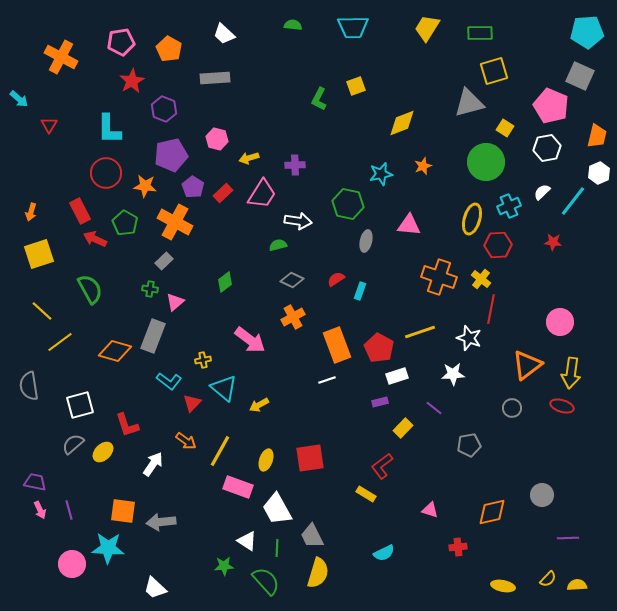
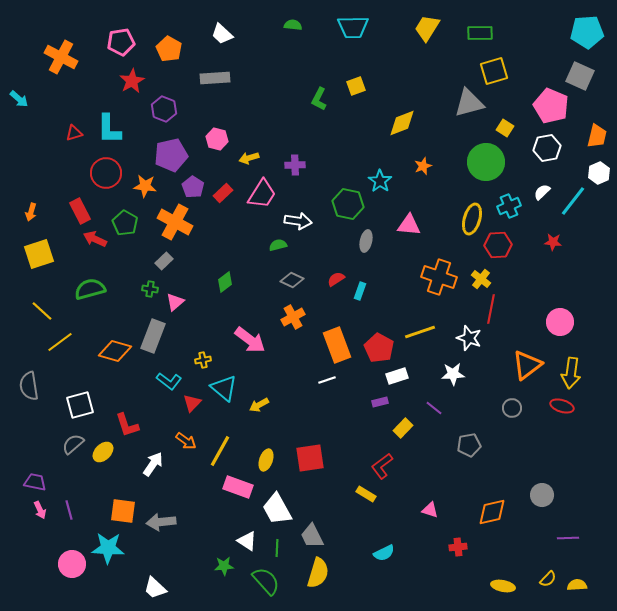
white trapezoid at (224, 34): moved 2 px left
red triangle at (49, 125): moved 25 px right, 8 px down; rotated 42 degrees clockwise
cyan star at (381, 174): moved 1 px left, 7 px down; rotated 25 degrees counterclockwise
green semicircle at (90, 289): rotated 76 degrees counterclockwise
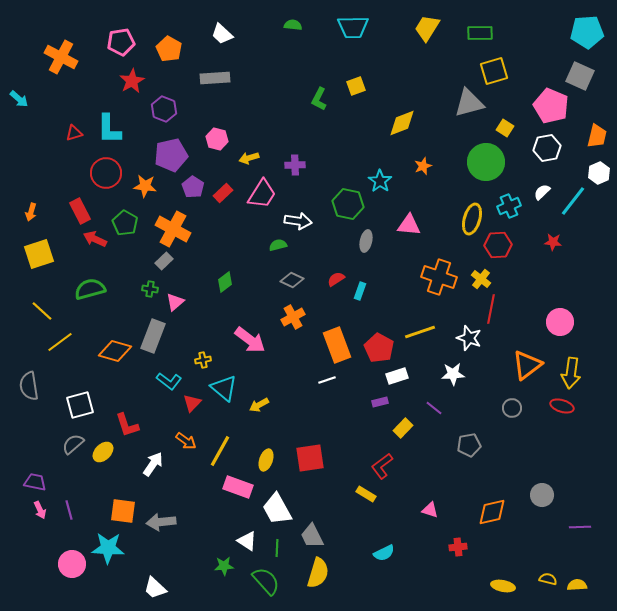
orange cross at (175, 222): moved 2 px left, 7 px down
purple line at (568, 538): moved 12 px right, 11 px up
yellow semicircle at (548, 579): rotated 120 degrees counterclockwise
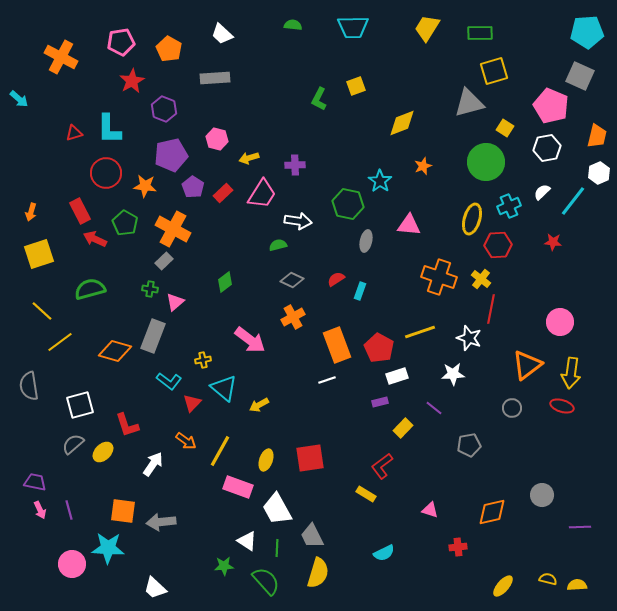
yellow ellipse at (503, 586): rotated 60 degrees counterclockwise
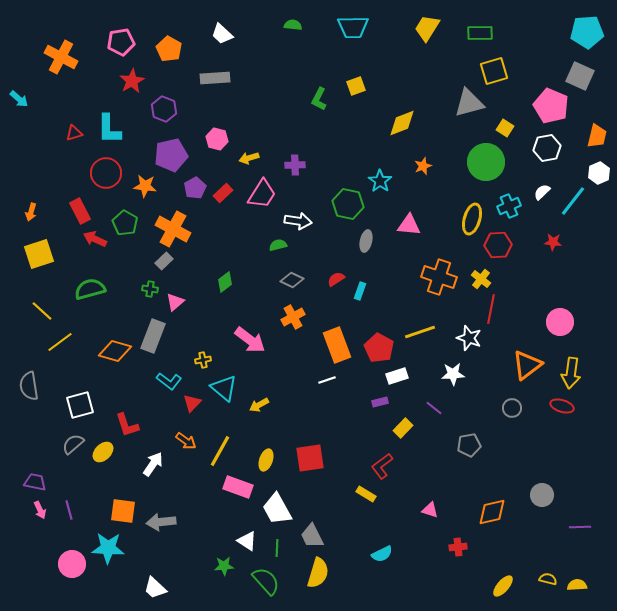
purple pentagon at (193, 187): moved 2 px right, 1 px down; rotated 10 degrees clockwise
cyan semicircle at (384, 553): moved 2 px left, 1 px down
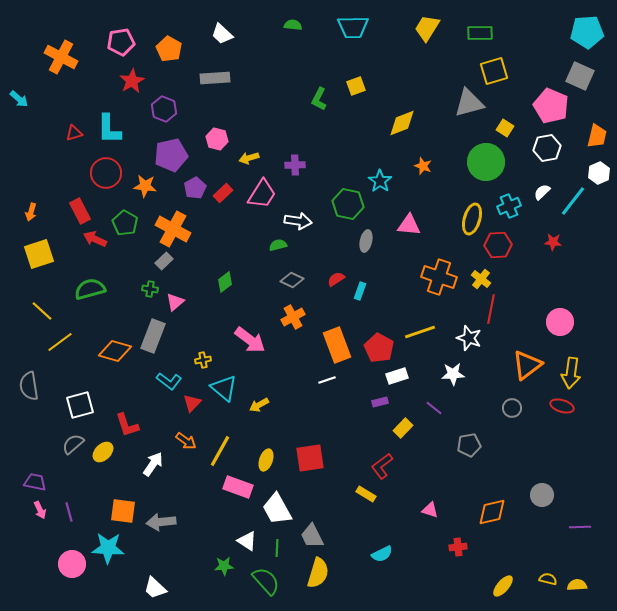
orange star at (423, 166): rotated 30 degrees counterclockwise
purple line at (69, 510): moved 2 px down
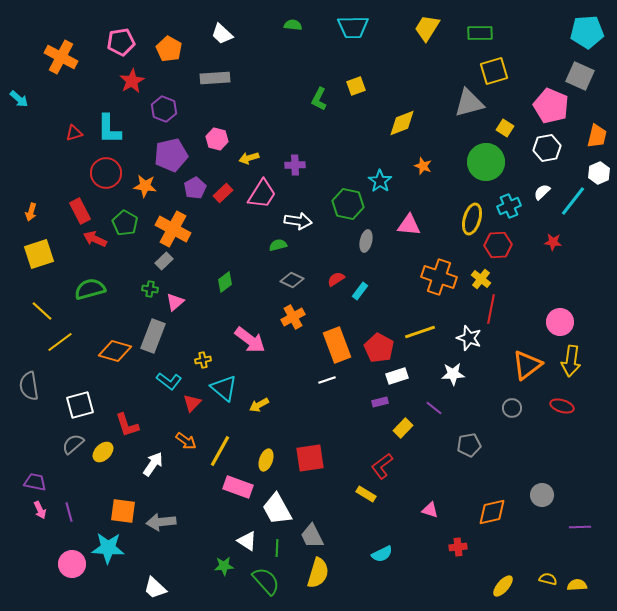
cyan rectangle at (360, 291): rotated 18 degrees clockwise
yellow arrow at (571, 373): moved 12 px up
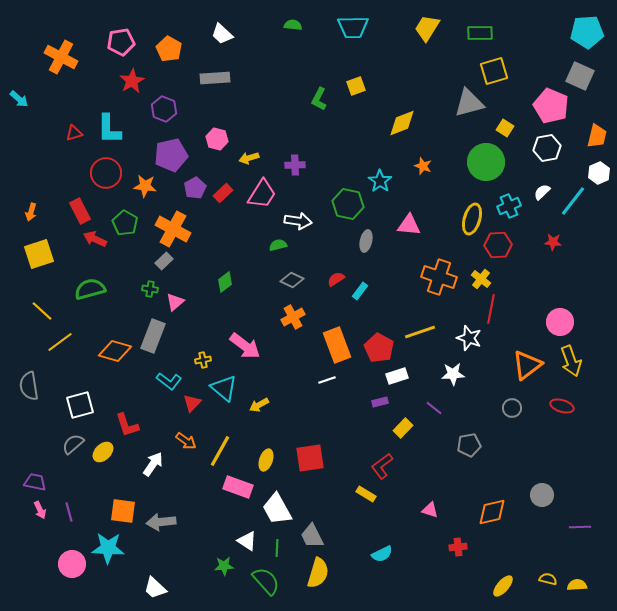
pink arrow at (250, 340): moved 5 px left, 6 px down
yellow arrow at (571, 361): rotated 28 degrees counterclockwise
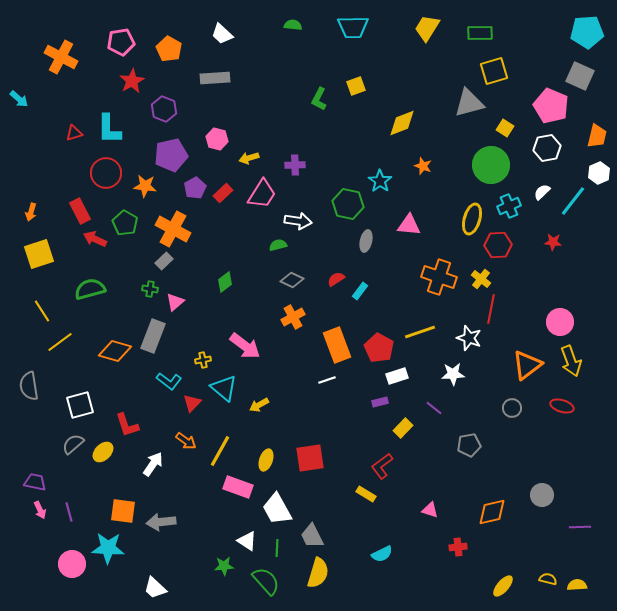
green circle at (486, 162): moved 5 px right, 3 px down
yellow line at (42, 311): rotated 15 degrees clockwise
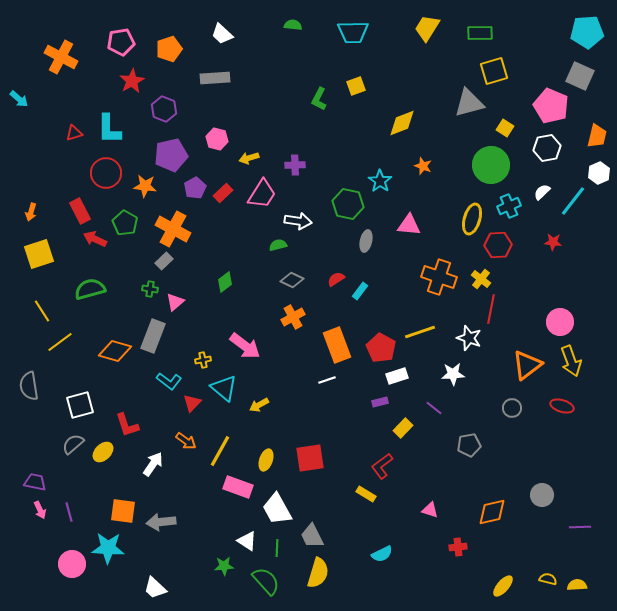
cyan trapezoid at (353, 27): moved 5 px down
orange pentagon at (169, 49): rotated 25 degrees clockwise
red pentagon at (379, 348): moved 2 px right
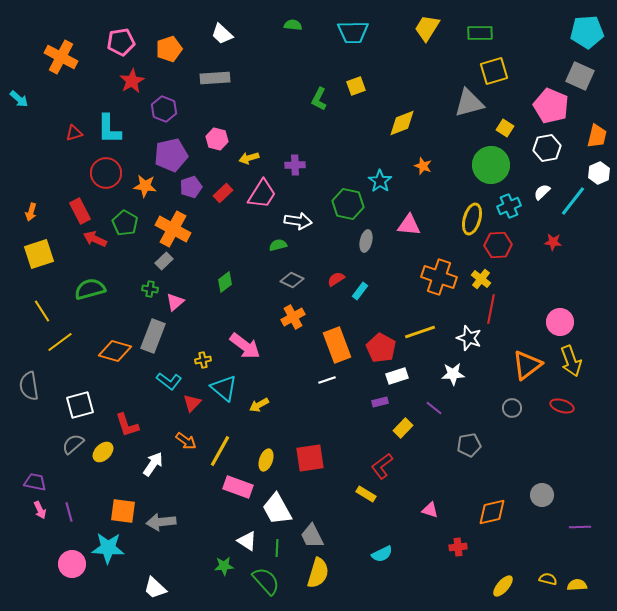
purple pentagon at (195, 188): moved 4 px left, 1 px up; rotated 10 degrees clockwise
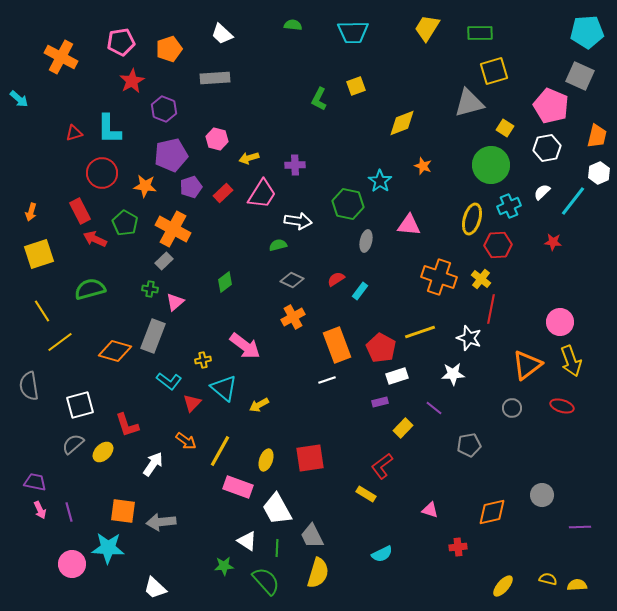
red circle at (106, 173): moved 4 px left
